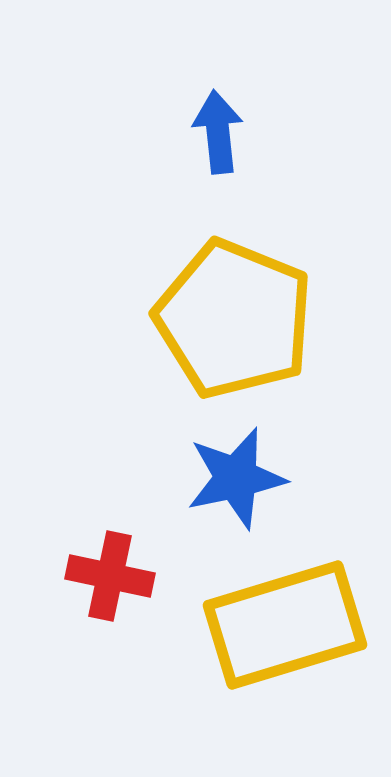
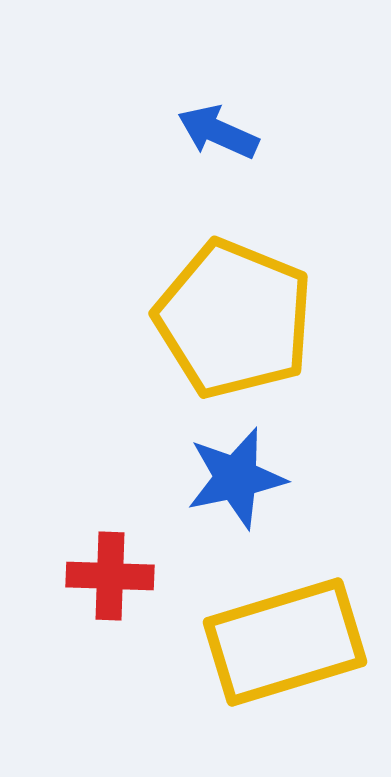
blue arrow: rotated 60 degrees counterclockwise
red cross: rotated 10 degrees counterclockwise
yellow rectangle: moved 17 px down
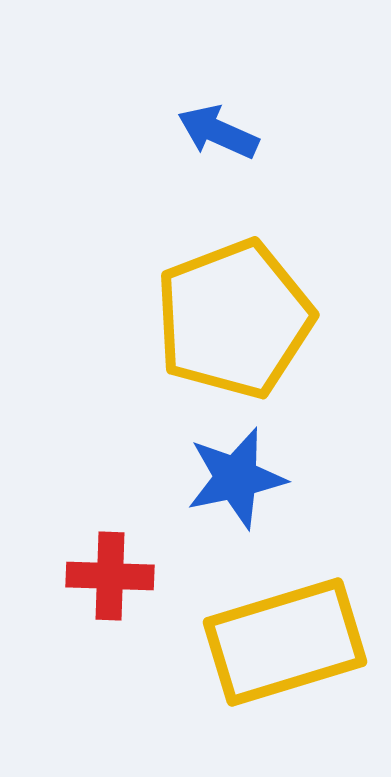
yellow pentagon: rotated 29 degrees clockwise
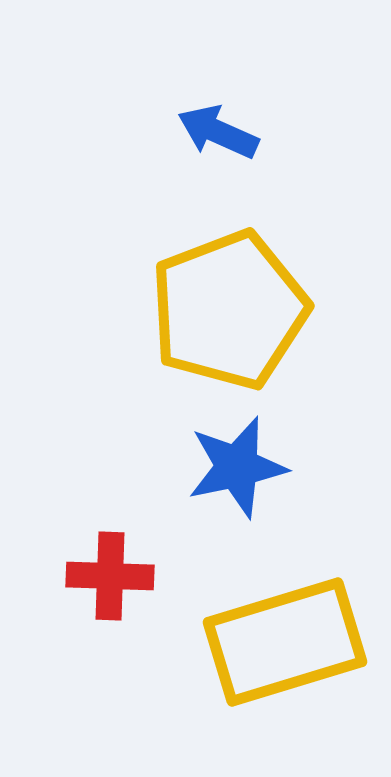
yellow pentagon: moved 5 px left, 9 px up
blue star: moved 1 px right, 11 px up
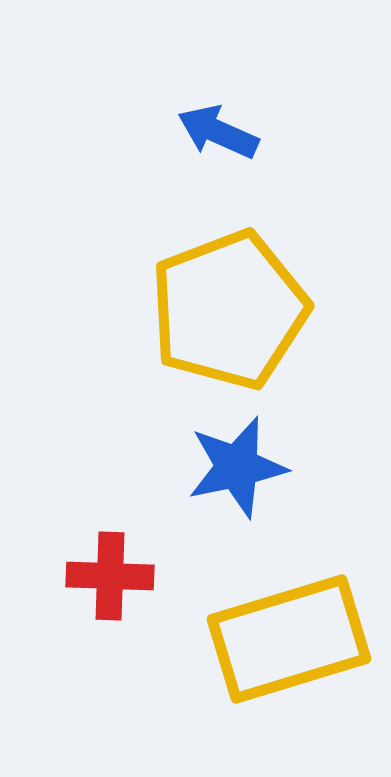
yellow rectangle: moved 4 px right, 3 px up
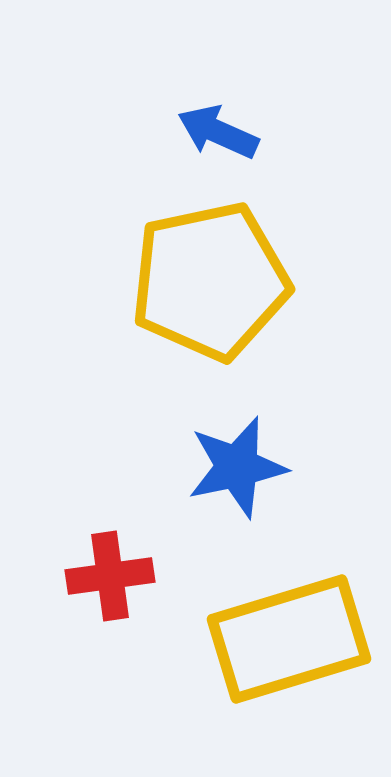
yellow pentagon: moved 19 px left, 29 px up; rotated 9 degrees clockwise
red cross: rotated 10 degrees counterclockwise
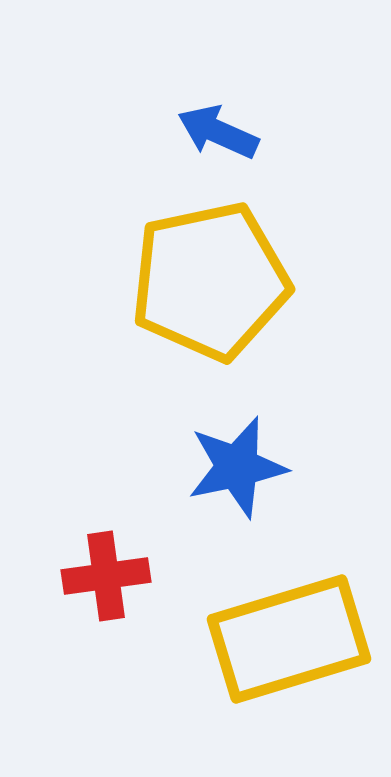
red cross: moved 4 px left
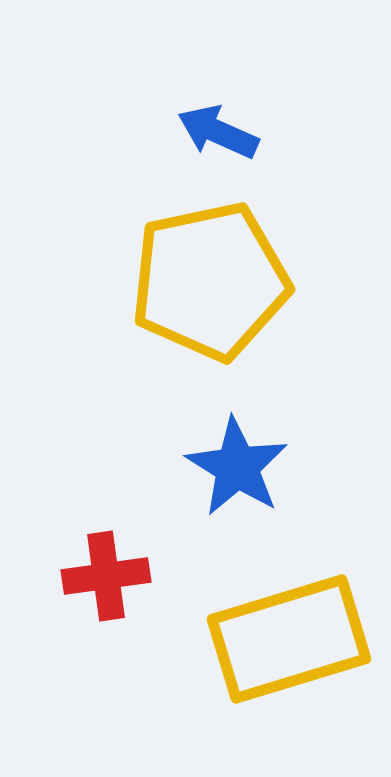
blue star: rotated 28 degrees counterclockwise
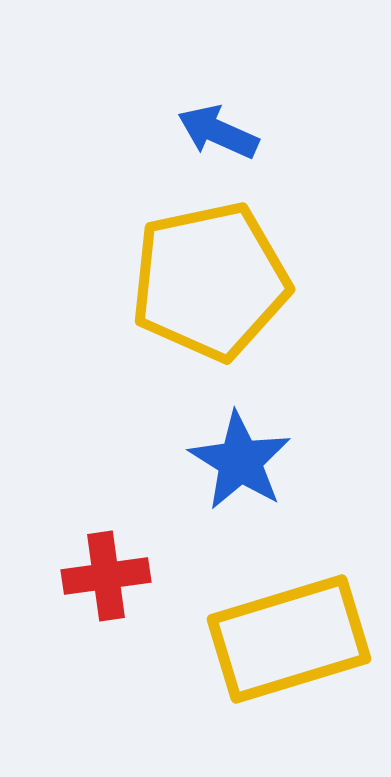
blue star: moved 3 px right, 6 px up
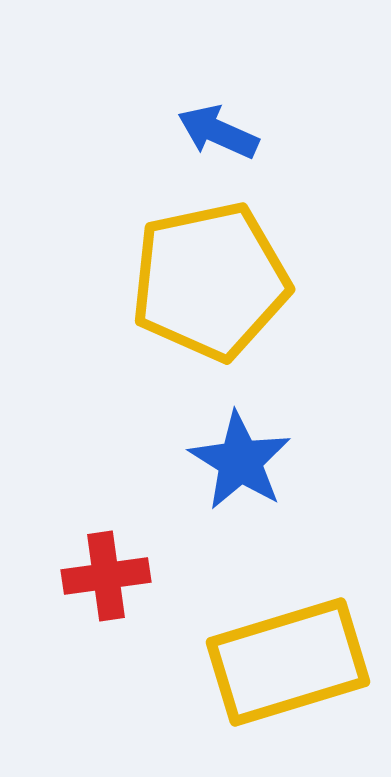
yellow rectangle: moved 1 px left, 23 px down
